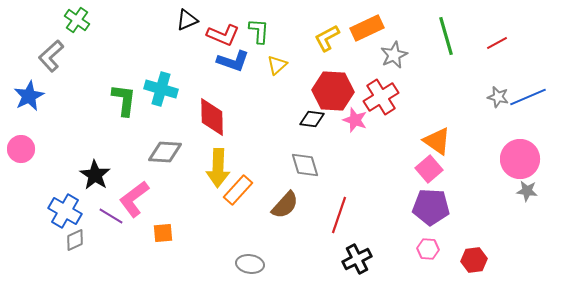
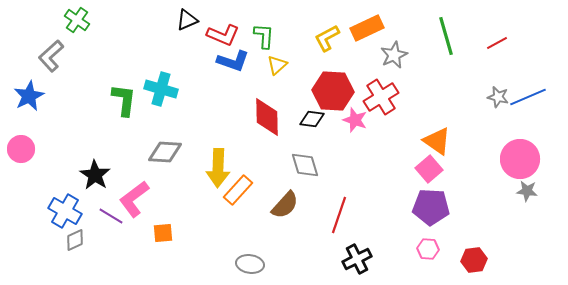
green L-shape at (259, 31): moved 5 px right, 5 px down
red diamond at (212, 117): moved 55 px right
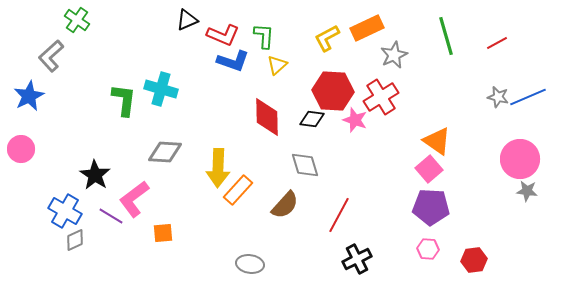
red line at (339, 215): rotated 9 degrees clockwise
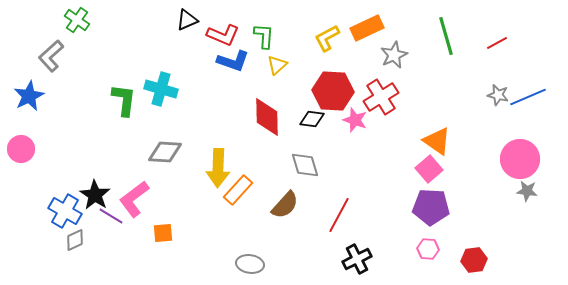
gray star at (498, 97): moved 2 px up
black star at (95, 175): moved 20 px down
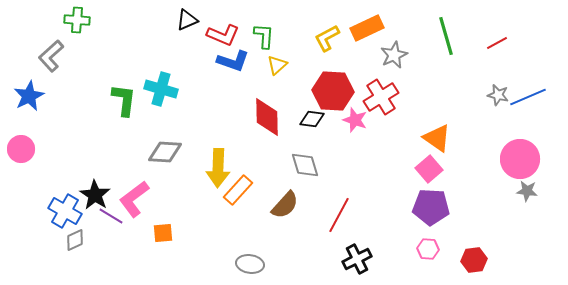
green cross at (77, 20): rotated 30 degrees counterclockwise
orange triangle at (437, 141): moved 3 px up
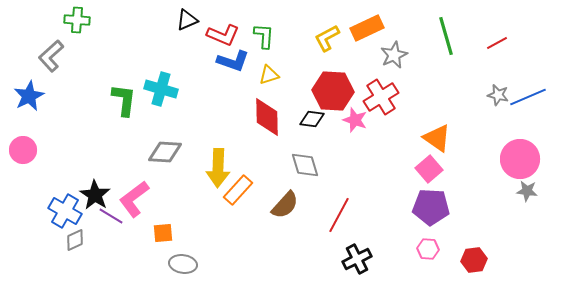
yellow triangle at (277, 65): moved 8 px left, 10 px down; rotated 25 degrees clockwise
pink circle at (21, 149): moved 2 px right, 1 px down
gray ellipse at (250, 264): moved 67 px left
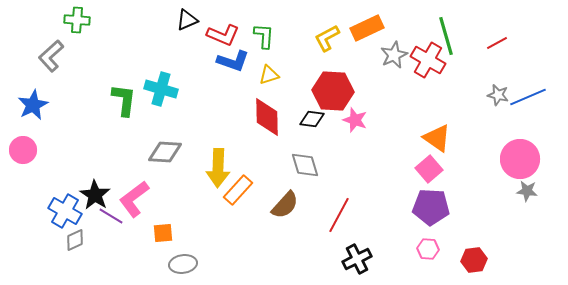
blue star at (29, 96): moved 4 px right, 9 px down
red cross at (381, 97): moved 47 px right, 37 px up; rotated 28 degrees counterclockwise
gray ellipse at (183, 264): rotated 16 degrees counterclockwise
